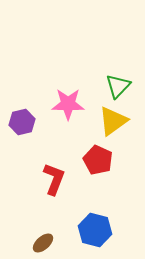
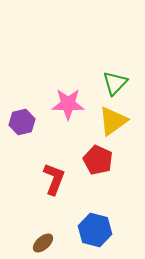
green triangle: moved 3 px left, 3 px up
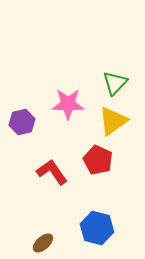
red L-shape: moved 2 px left, 7 px up; rotated 56 degrees counterclockwise
blue hexagon: moved 2 px right, 2 px up
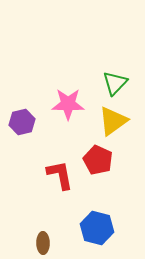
red L-shape: moved 8 px right, 3 px down; rotated 24 degrees clockwise
brown ellipse: rotated 50 degrees counterclockwise
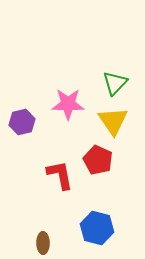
yellow triangle: rotated 28 degrees counterclockwise
